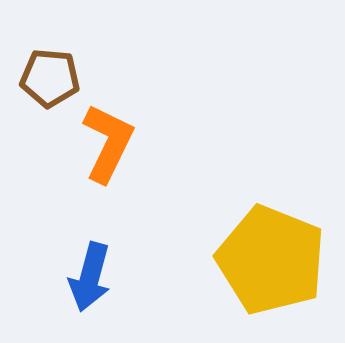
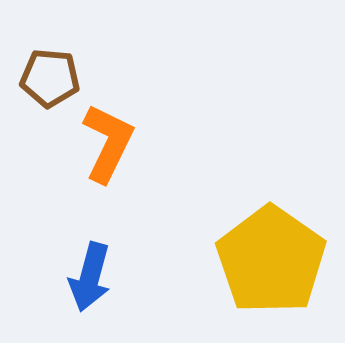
yellow pentagon: rotated 13 degrees clockwise
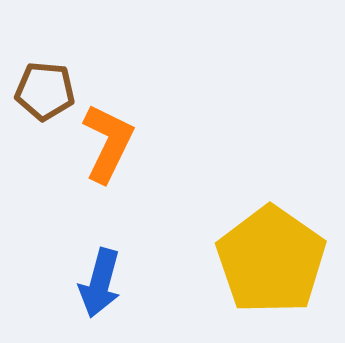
brown pentagon: moved 5 px left, 13 px down
blue arrow: moved 10 px right, 6 px down
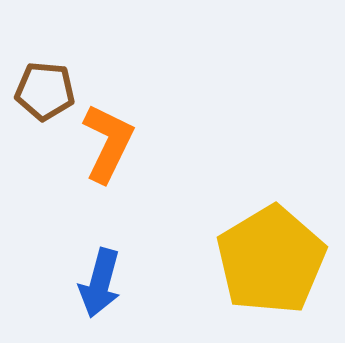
yellow pentagon: rotated 6 degrees clockwise
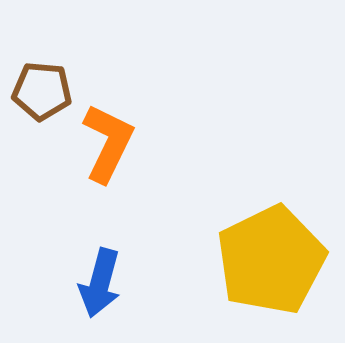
brown pentagon: moved 3 px left
yellow pentagon: rotated 5 degrees clockwise
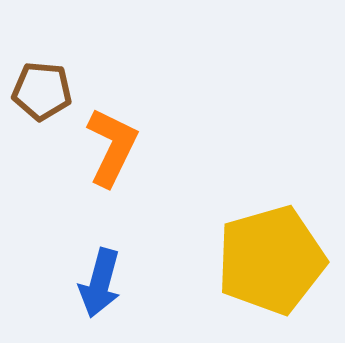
orange L-shape: moved 4 px right, 4 px down
yellow pentagon: rotated 10 degrees clockwise
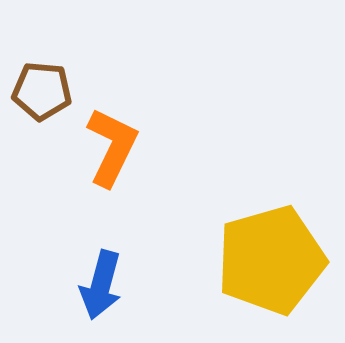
blue arrow: moved 1 px right, 2 px down
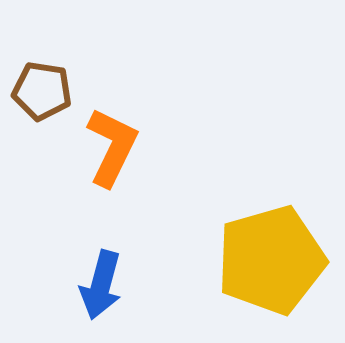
brown pentagon: rotated 4 degrees clockwise
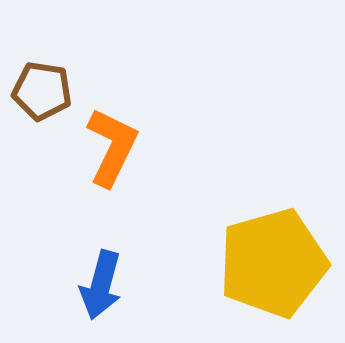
yellow pentagon: moved 2 px right, 3 px down
